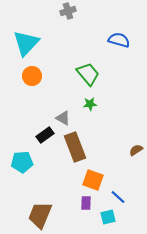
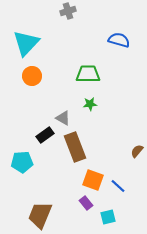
green trapezoid: rotated 50 degrees counterclockwise
brown semicircle: moved 1 px right, 1 px down; rotated 16 degrees counterclockwise
blue line: moved 11 px up
purple rectangle: rotated 40 degrees counterclockwise
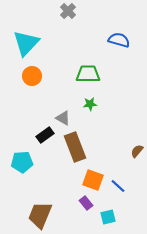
gray cross: rotated 28 degrees counterclockwise
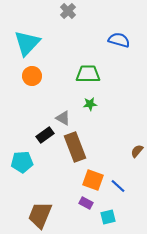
cyan triangle: moved 1 px right
purple rectangle: rotated 24 degrees counterclockwise
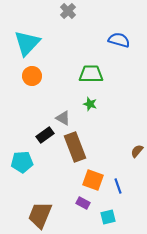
green trapezoid: moved 3 px right
green star: rotated 24 degrees clockwise
blue line: rotated 28 degrees clockwise
purple rectangle: moved 3 px left
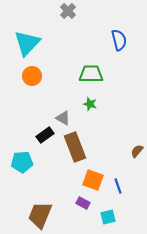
blue semicircle: rotated 60 degrees clockwise
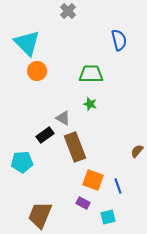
cyan triangle: rotated 28 degrees counterclockwise
orange circle: moved 5 px right, 5 px up
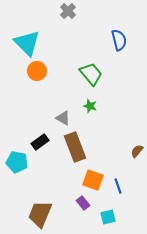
green trapezoid: rotated 50 degrees clockwise
green star: moved 2 px down
black rectangle: moved 5 px left, 7 px down
cyan pentagon: moved 5 px left; rotated 15 degrees clockwise
purple rectangle: rotated 24 degrees clockwise
brown trapezoid: moved 1 px up
